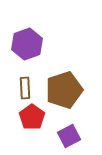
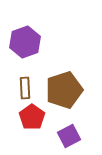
purple hexagon: moved 2 px left, 2 px up
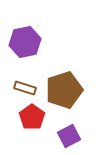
purple hexagon: rotated 8 degrees clockwise
brown rectangle: rotated 70 degrees counterclockwise
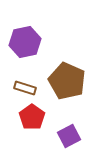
brown pentagon: moved 3 px right, 9 px up; rotated 30 degrees counterclockwise
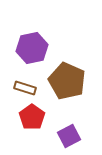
purple hexagon: moved 7 px right, 6 px down
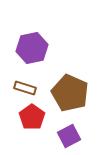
brown pentagon: moved 3 px right, 12 px down
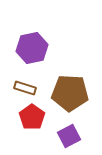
brown pentagon: rotated 21 degrees counterclockwise
